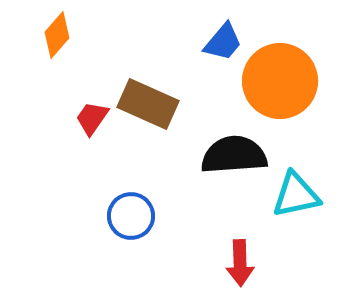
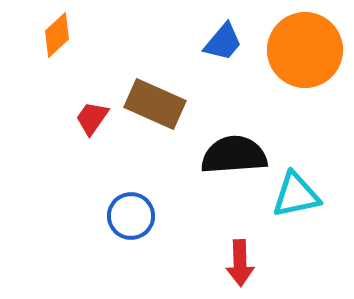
orange diamond: rotated 6 degrees clockwise
orange circle: moved 25 px right, 31 px up
brown rectangle: moved 7 px right
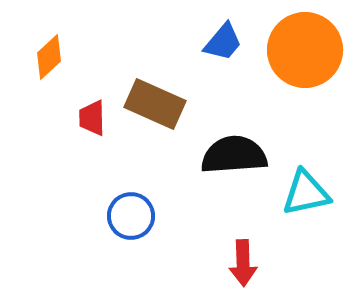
orange diamond: moved 8 px left, 22 px down
red trapezoid: rotated 36 degrees counterclockwise
cyan triangle: moved 10 px right, 2 px up
red arrow: moved 3 px right
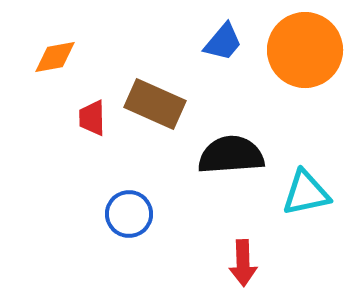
orange diamond: moved 6 px right; rotated 33 degrees clockwise
black semicircle: moved 3 px left
blue circle: moved 2 px left, 2 px up
